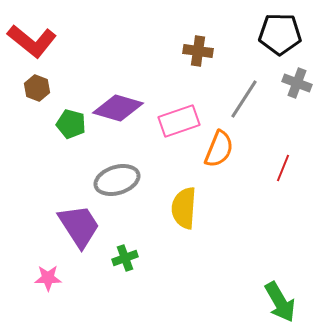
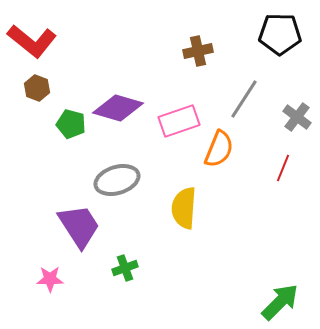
brown cross: rotated 20 degrees counterclockwise
gray cross: moved 34 px down; rotated 16 degrees clockwise
green cross: moved 10 px down
pink star: moved 2 px right, 1 px down
green arrow: rotated 105 degrees counterclockwise
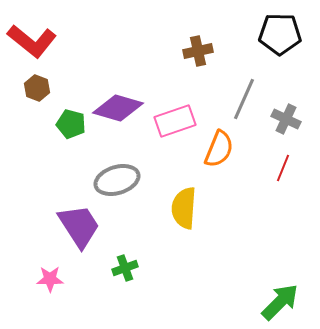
gray line: rotated 9 degrees counterclockwise
gray cross: moved 11 px left, 2 px down; rotated 12 degrees counterclockwise
pink rectangle: moved 4 px left
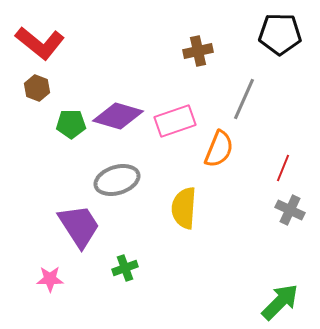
red L-shape: moved 8 px right, 2 px down
purple diamond: moved 8 px down
gray cross: moved 4 px right, 91 px down
green pentagon: rotated 16 degrees counterclockwise
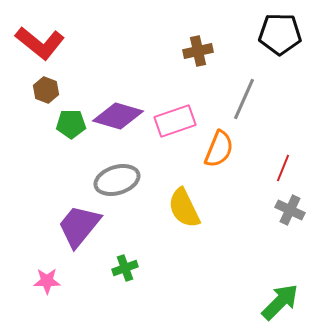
brown hexagon: moved 9 px right, 2 px down
yellow semicircle: rotated 30 degrees counterclockwise
purple trapezoid: rotated 108 degrees counterclockwise
pink star: moved 3 px left, 2 px down
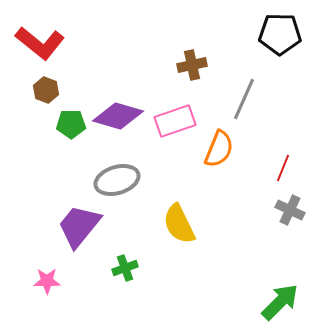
brown cross: moved 6 px left, 14 px down
yellow semicircle: moved 5 px left, 16 px down
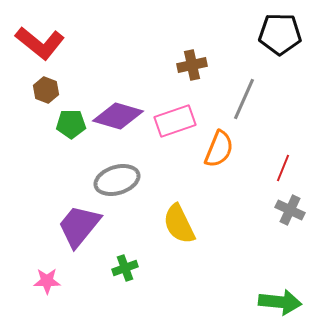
green arrow: rotated 51 degrees clockwise
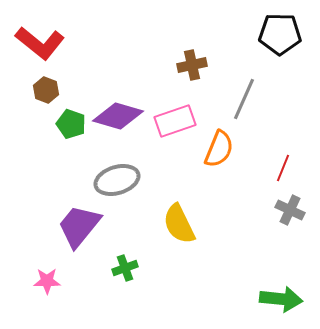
green pentagon: rotated 20 degrees clockwise
green arrow: moved 1 px right, 3 px up
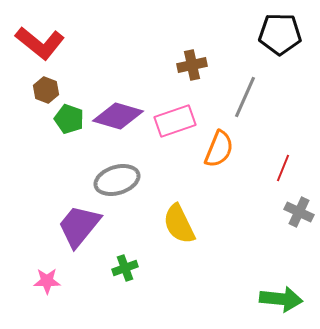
gray line: moved 1 px right, 2 px up
green pentagon: moved 2 px left, 5 px up
gray cross: moved 9 px right, 2 px down
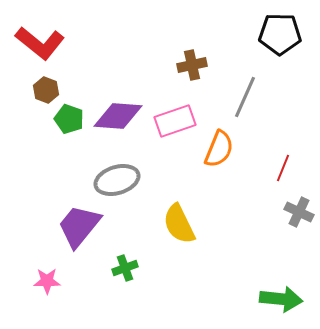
purple diamond: rotated 12 degrees counterclockwise
